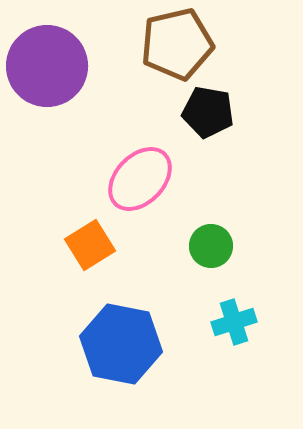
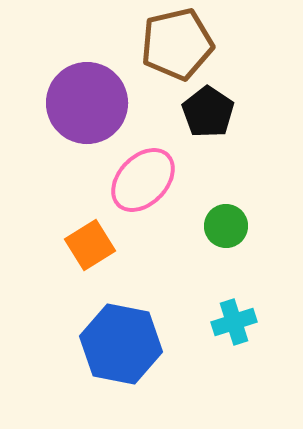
purple circle: moved 40 px right, 37 px down
black pentagon: rotated 24 degrees clockwise
pink ellipse: moved 3 px right, 1 px down
green circle: moved 15 px right, 20 px up
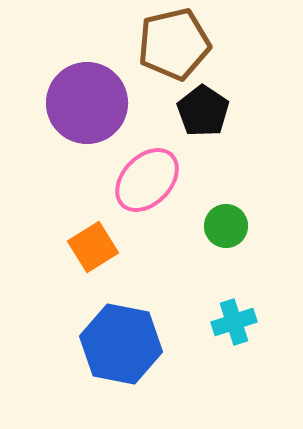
brown pentagon: moved 3 px left
black pentagon: moved 5 px left, 1 px up
pink ellipse: moved 4 px right
orange square: moved 3 px right, 2 px down
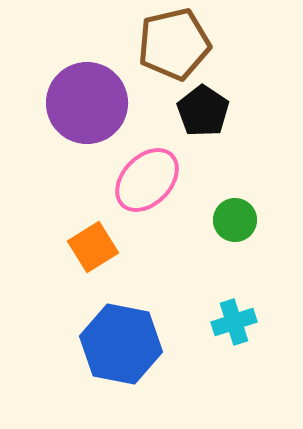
green circle: moved 9 px right, 6 px up
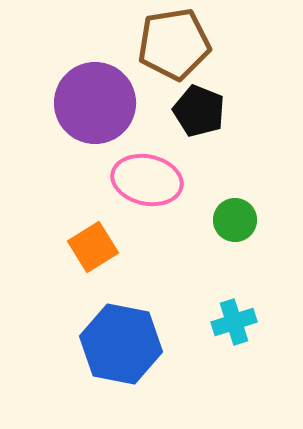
brown pentagon: rotated 4 degrees clockwise
purple circle: moved 8 px right
black pentagon: moved 4 px left; rotated 12 degrees counterclockwise
pink ellipse: rotated 58 degrees clockwise
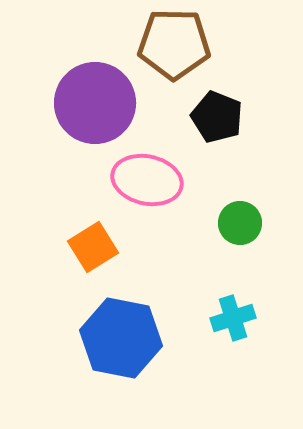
brown pentagon: rotated 10 degrees clockwise
black pentagon: moved 18 px right, 6 px down
green circle: moved 5 px right, 3 px down
cyan cross: moved 1 px left, 4 px up
blue hexagon: moved 6 px up
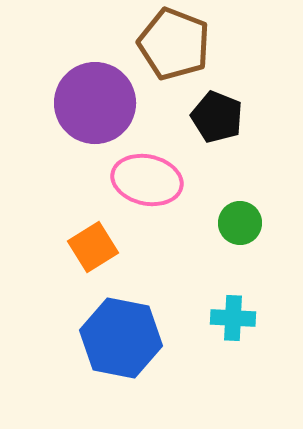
brown pentagon: rotated 20 degrees clockwise
cyan cross: rotated 21 degrees clockwise
